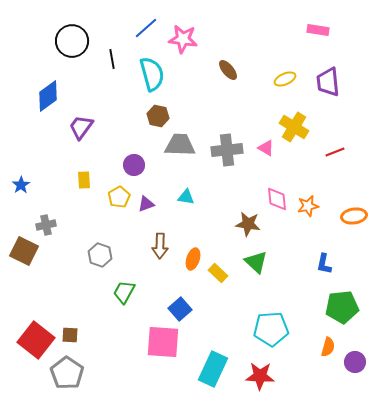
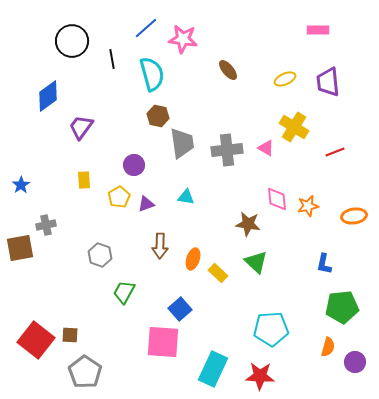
pink rectangle at (318, 30): rotated 10 degrees counterclockwise
gray trapezoid at (180, 145): moved 2 px right, 2 px up; rotated 80 degrees clockwise
brown square at (24, 251): moved 4 px left, 3 px up; rotated 36 degrees counterclockwise
gray pentagon at (67, 373): moved 18 px right, 1 px up
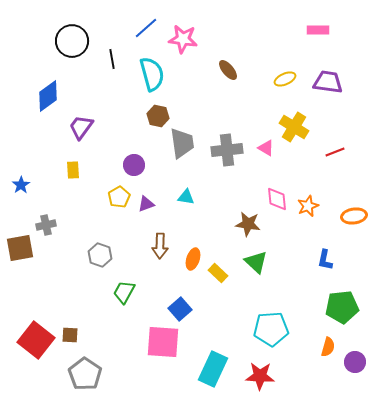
purple trapezoid at (328, 82): rotated 104 degrees clockwise
yellow rectangle at (84, 180): moved 11 px left, 10 px up
orange star at (308, 206): rotated 10 degrees counterclockwise
blue L-shape at (324, 264): moved 1 px right, 4 px up
gray pentagon at (85, 372): moved 2 px down
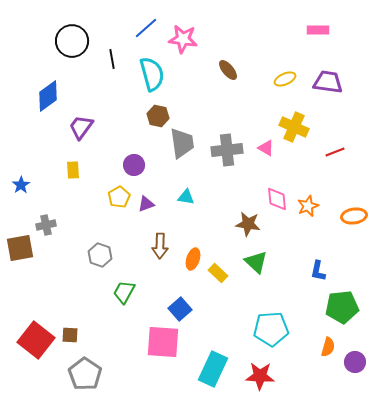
yellow cross at (294, 127): rotated 8 degrees counterclockwise
blue L-shape at (325, 260): moved 7 px left, 11 px down
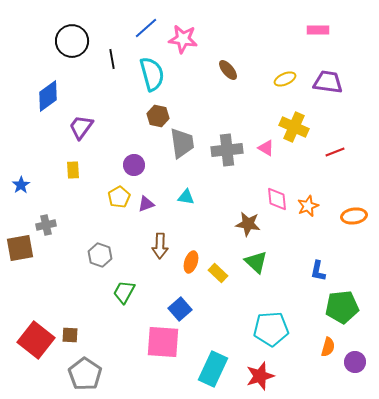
orange ellipse at (193, 259): moved 2 px left, 3 px down
red star at (260, 376): rotated 20 degrees counterclockwise
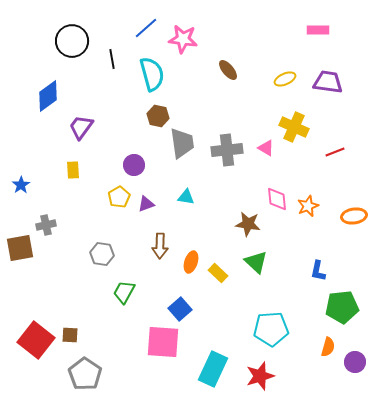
gray hexagon at (100, 255): moved 2 px right, 1 px up; rotated 10 degrees counterclockwise
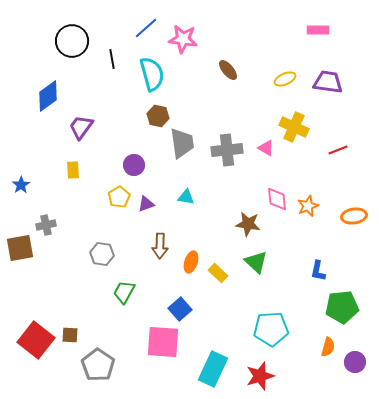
red line at (335, 152): moved 3 px right, 2 px up
gray pentagon at (85, 374): moved 13 px right, 9 px up
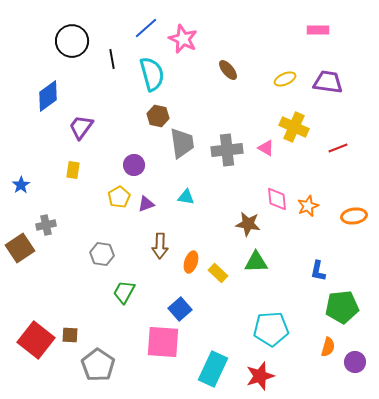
pink star at (183, 39): rotated 16 degrees clockwise
red line at (338, 150): moved 2 px up
yellow rectangle at (73, 170): rotated 12 degrees clockwise
brown square at (20, 248): rotated 24 degrees counterclockwise
green triangle at (256, 262): rotated 45 degrees counterclockwise
